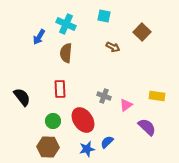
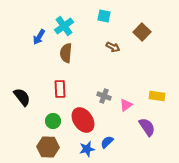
cyan cross: moved 2 px left, 2 px down; rotated 30 degrees clockwise
purple semicircle: rotated 12 degrees clockwise
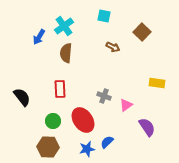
yellow rectangle: moved 13 px up
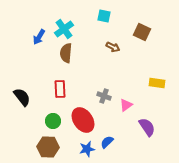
cyan cross: moved 3 px down
brown square: rotated 18 degrees counterclockwise
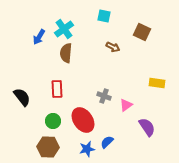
red rectangle: moved 3 px left
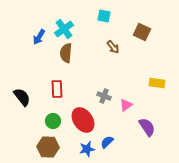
brown arrow: rotated 24 degrees clockwise
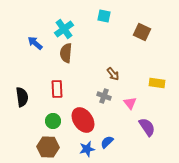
blue arrow: moved 4 px left, 6 px down; rotated 98 degrees clockwise
brown arrow: moved 27 px down
black semicircle: rotated 30 degrees clockwise
pink triangle: moved 4 px right, 2 px up; rotated 32 degrees counterclockwise
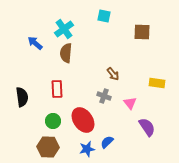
brown square: rotated 24 degrees counterclockwise
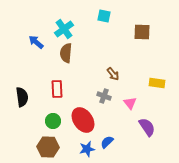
blue arrow: moved 1 px right, 1 px up
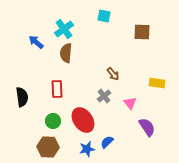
gray cross: rotated 32 degrees clockwise
